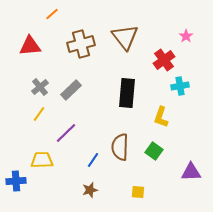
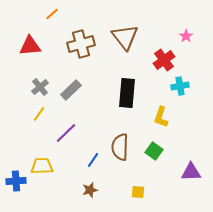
yellow trapezoid: moved 6 px down
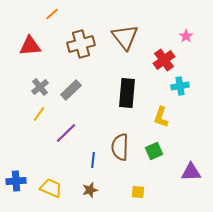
green square: rotated 30 degrees clockwise
blue line: rotated 28 degrees counterclockwise
yellow trapezoid: moved 9 px right, 22 px down; rotated 25 degrees clockwise
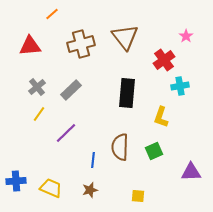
gray cross: moved 3 px left
yellow square: moved 4 px down
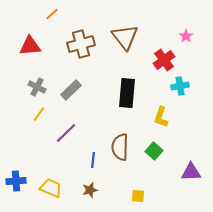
gray cross: rotated 24 degrees counterclockwise
green square: rotated 24 degrees counterclockwise
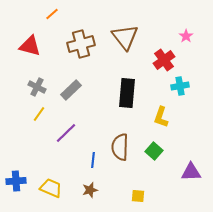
red triangle: rotated 20 degrees clockwise
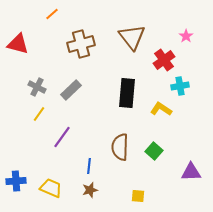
brown triangle: moved 7 px right
red triangle: moved 12 px left, 2 px up
yellow L-shape: moved 8 px up; rotated 105 degrees clockwise
purple line: moved 4 px left, 4 px down; rotated 10 degrees counterclockwise
blue line: moved 4 px left, 6 px down
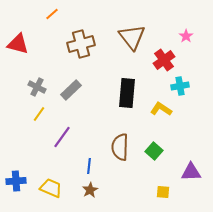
brown star: rotated 14 degrees counterclockwise
yellow square: moved 25 px right, 4 px up
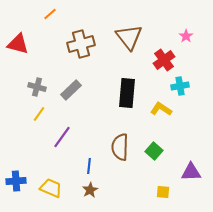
orange line: moved 2 px left
brown triangle: moved 3 px left
gray cross: rotated 12 degrees counterclockwise
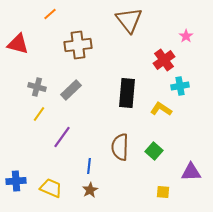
brown triangle: moved 17 px up
brown cross: moved 3 px left, 1 px down; rotated 8 degrees clockwise
